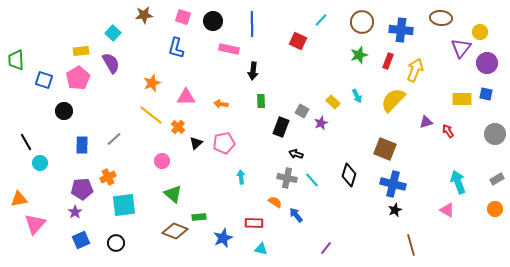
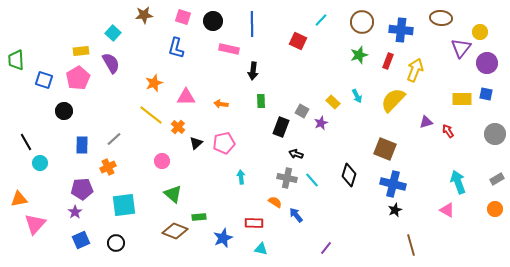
orange star at (152, 83): moved 2 px right
orange cross at (108, 177): moved 10 px up
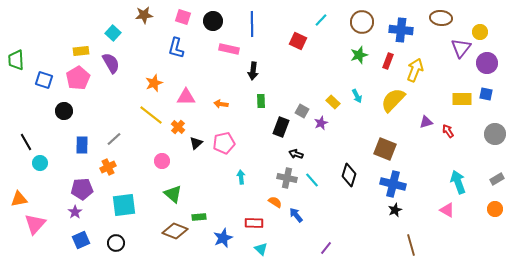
cyan triangle at (261, 249): rotated 32 degrees clockwise
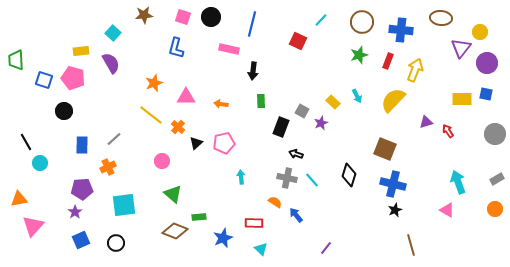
black circle at (213, 21): moved 2 px left, 4 px up
blue line at (252, 24): rotated 15 degrees clockwise
pink pentagon at (78, 78): moved 5 px left; rotated 25 degrees counterclockwise
pink triangle at (35, 224): moved 2 px left, 2 px down
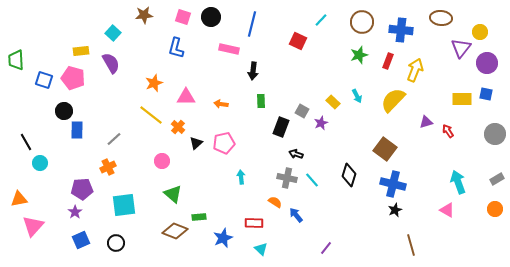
blue rectangle at (82, 145): moved 5 px left, 15 px up
brown square at (385, 149): rotated 15 degrees clockwise
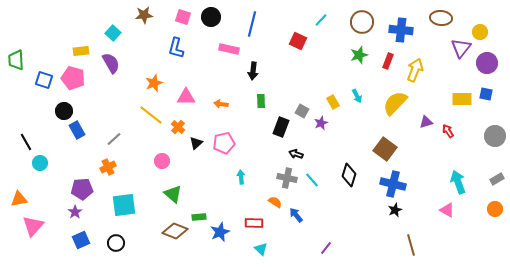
yellow semicircle at (393, 100): moved 2 px right, 3 px down
yellow rectangle at (333, 102): rotated 16 degrees clockwise
blue rectangle at (77, 130): rotated 30 degrees counterclockwise
gray circle at (495, 134): moved 2 px down
blue star at (223, 238): moved 3 px left, 6 px up
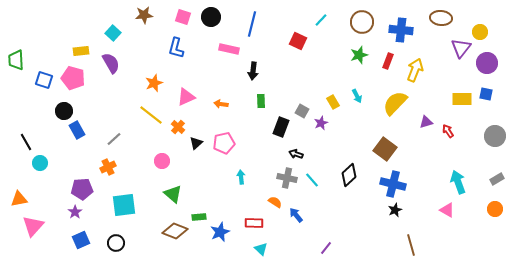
pink triangle at (186, 97): rotated 24 degrees counterclockwise
black diamond at (349, 175): rotated 30 degrees clockwise
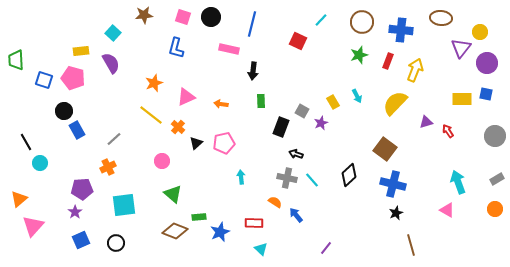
orange triangle at (19, 199): rotated 30 degrees counterclockwise
black star at (395, 210): moved 1 px right, 3 px down
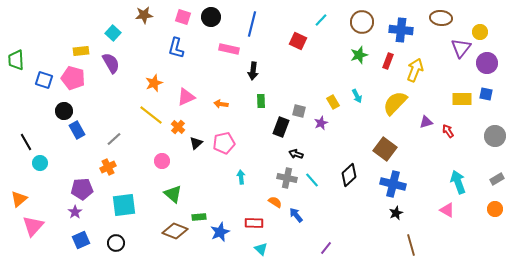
gray square at (302, 111): moved 3 px left; rotated 16 degrees counterclockwise
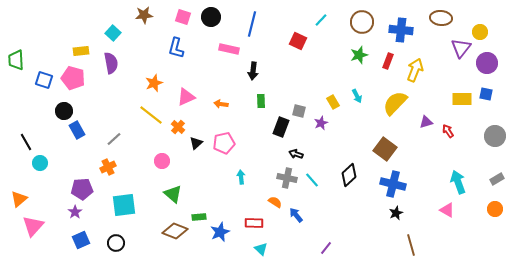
purple semicircle at (111, 63): rotated 20 degrees clockwise
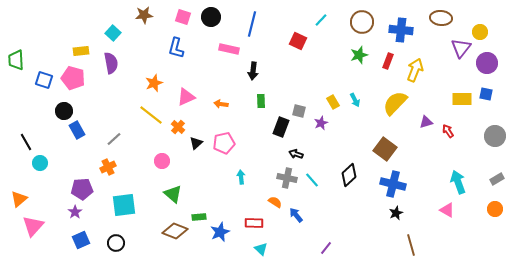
cyan arrow at (357, 96): moved 2 px left, 4 px down
